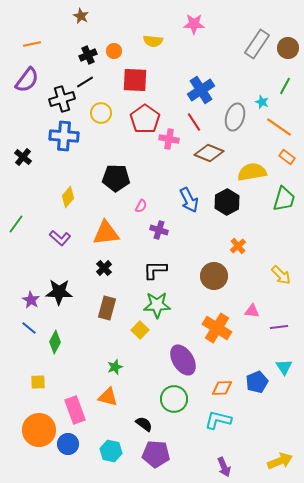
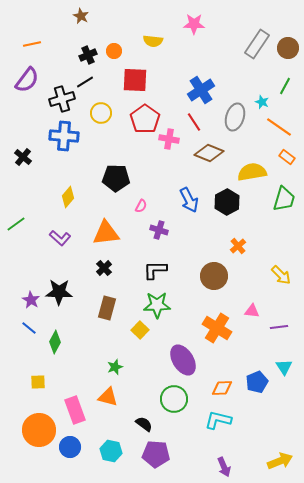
green line at (16, 224): rotated 18 degrees clockwise
blue circle at (68, 444): moved 2 px right, 3 px down
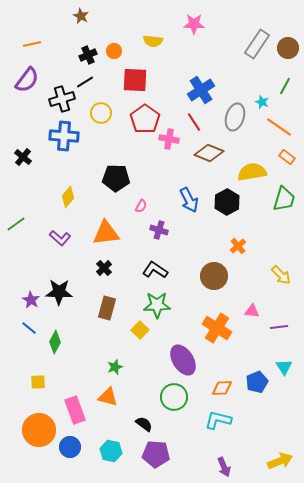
black L-shape at (155, 270): rotated 35 degrees clockwise
green circle at (174, 399): moved 2 px up
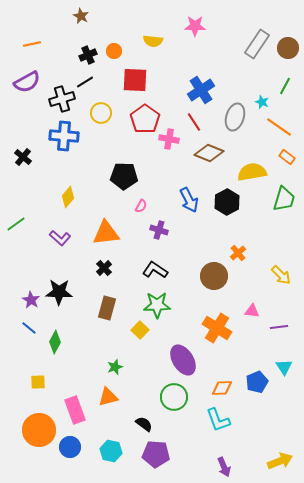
pink star at (194, 24): moved 1 px right, 2 px down
purple semicircle at (27, 80): moved 2 px down; rotated 24 degrees clockwise
black pentagon at (116, 178): moved 8 px right, 2 px up
orange cross at (238, 246): moved 7 px down
orange triangle at (108, 397): rotated 30 degrees counterclockwise
cyan L-shape at (218, 420): rotated 124 degrees counterclockwise
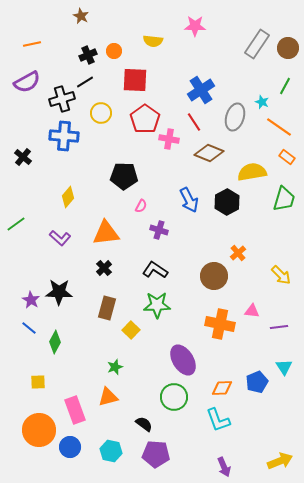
orange cross at (217, 328): moved 3 px right, 4 px up; rotated 20 degrees counterclockwise
yellow square at (140, 330): moved 9 px left
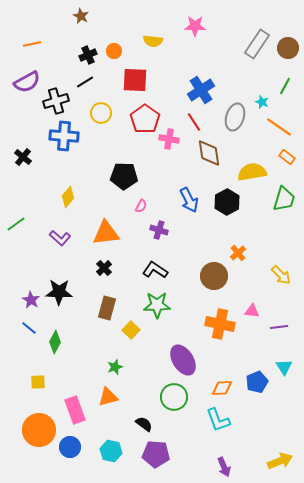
black cross at (62, 99): moved 6 px left, 2 px down
brown diamond at (209, 153): rotated 60 degrees clockwise
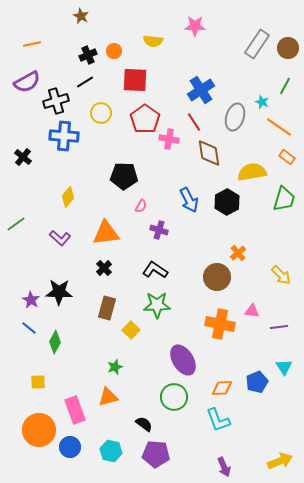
brown circle at (214, 276): moved 3 px right, 1 px down
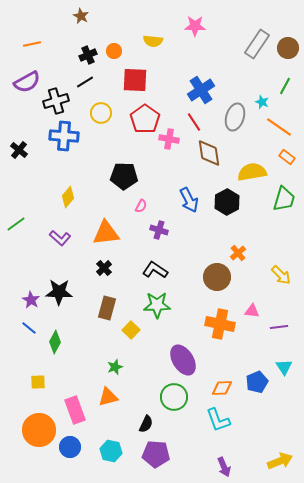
black cross at (23, 157): moved 4 px left, 7 px up
black semicircle at (144, 424): moved 2 px right; rotated 78 degrees clockwise
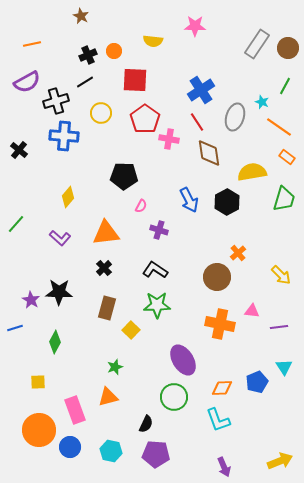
red line at (194, 122): moved 3 px right
green line at (16, 224): rotated 12 degrees counterclockwise
blue line at (29, 328): moved 14 px left; rotated 56 degrees counterclockwise
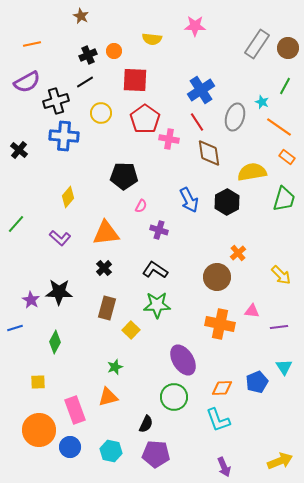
yellow semicircle at (153, 41): moved 1 px left, 2 px up
